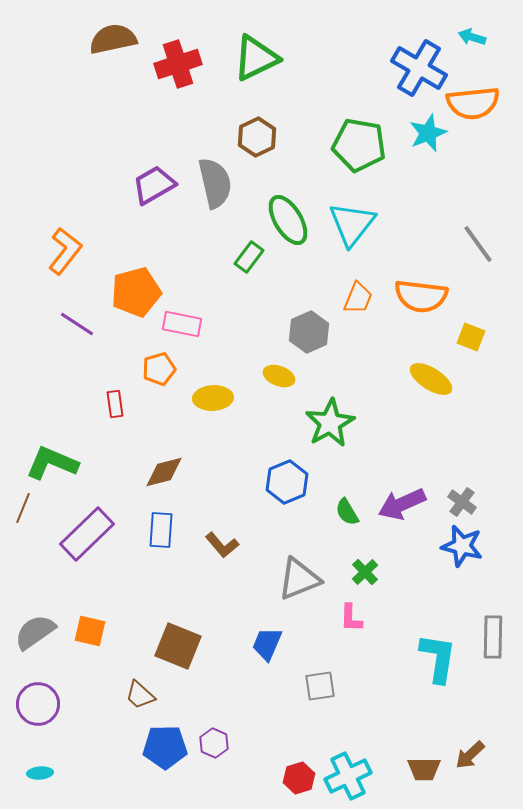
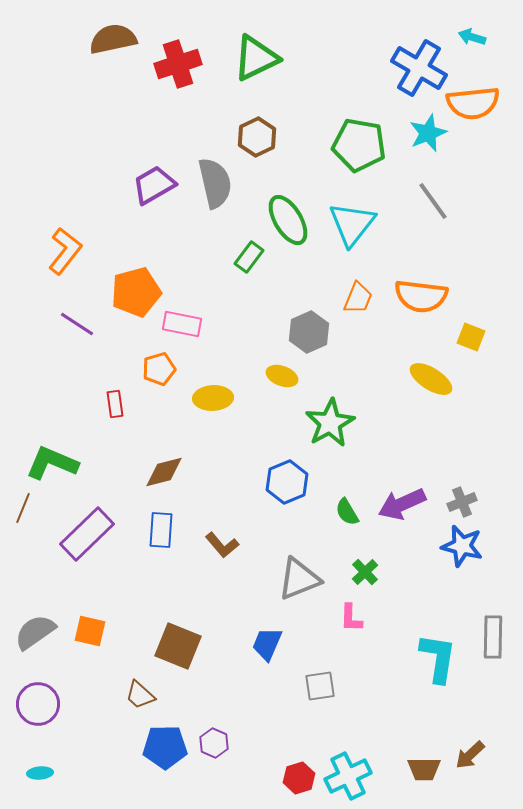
gray line at (478, 244): moved 45 px left, 43 px up
yellow ellipse at (279, 376): moved 3 px right
gray cross at (462, 502): rotated 32 degrees clockwise
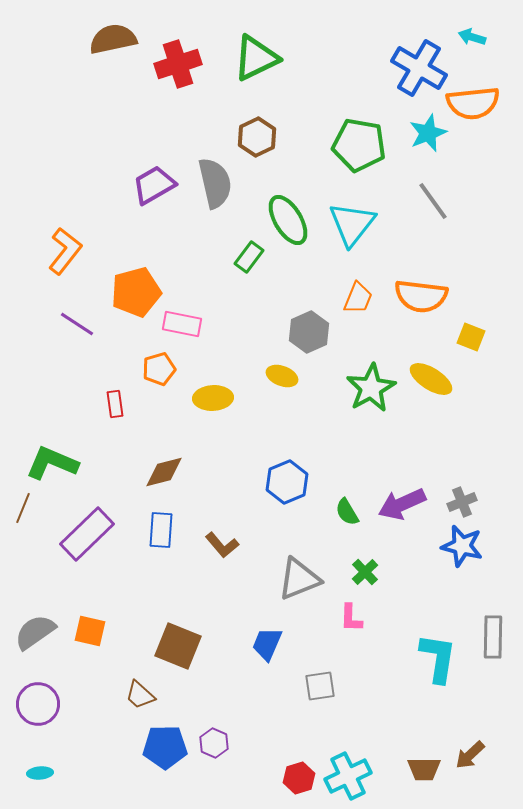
green star at (330, 423): moved 41 px right, 35 px up
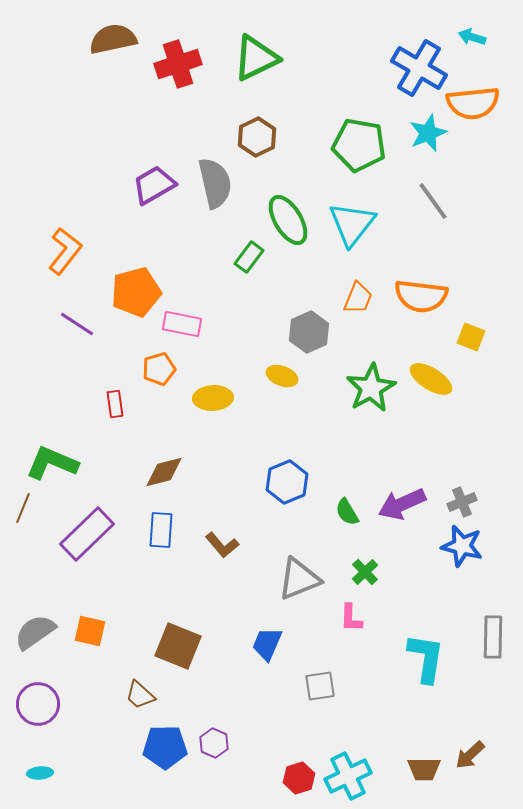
cyan L-shape at (438, 658): moved 12 px left
